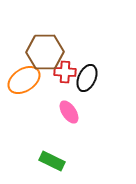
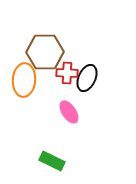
red cross: moved 2 px right, 1 px down
orange ellipse: rotated 52 degrees counterclockwise
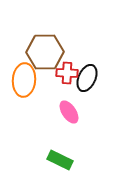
green rectangle: moved 8 px right, 1 px up
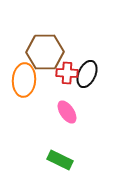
black ellipse: moved 4 px up
pink ellipse: moved 2 px left
